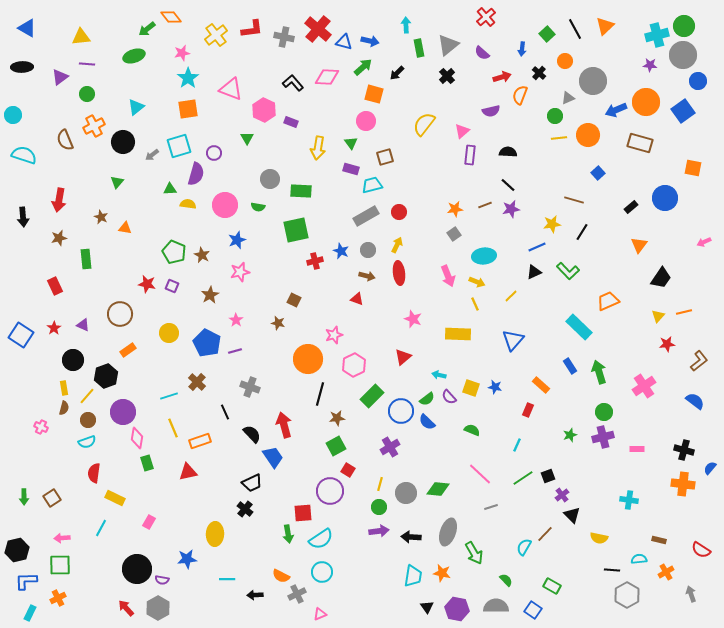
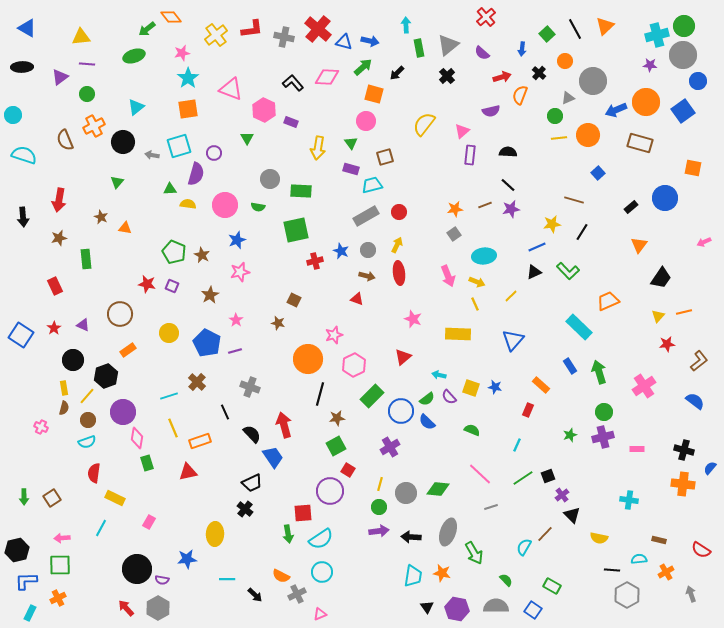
gray arrow at (152, 155): rotated 48 degrees clockwise
black arrow at (255, 595): rotated 133 degrees counterclockwise
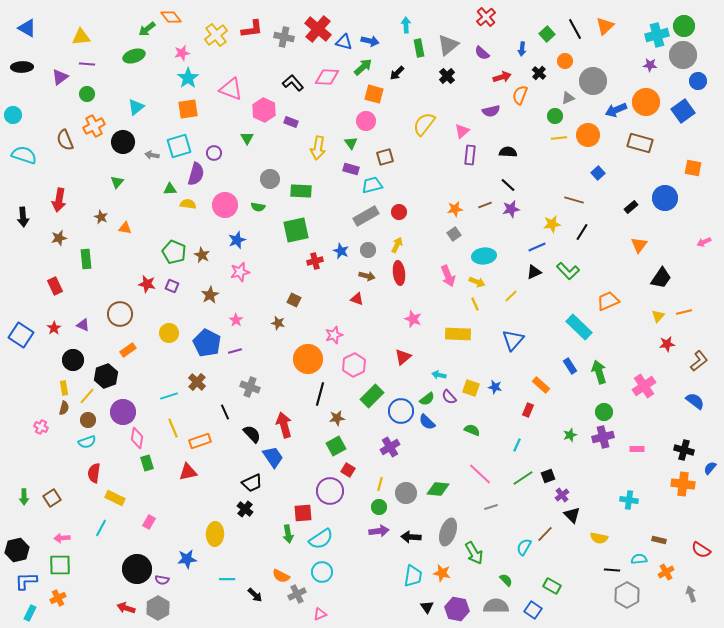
red arrow at (126, 608): rotated 30 degrees counterclockwise
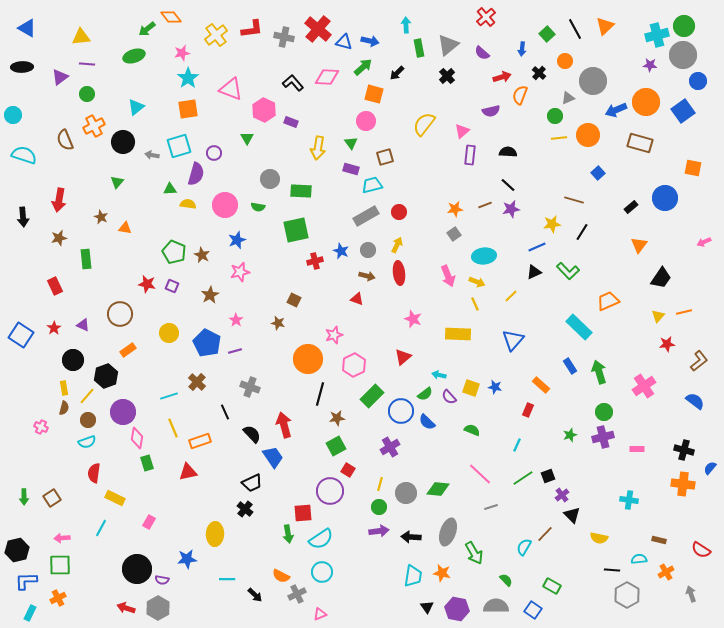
green semicircle at (427, 399): moved 2 px left, 5 px up
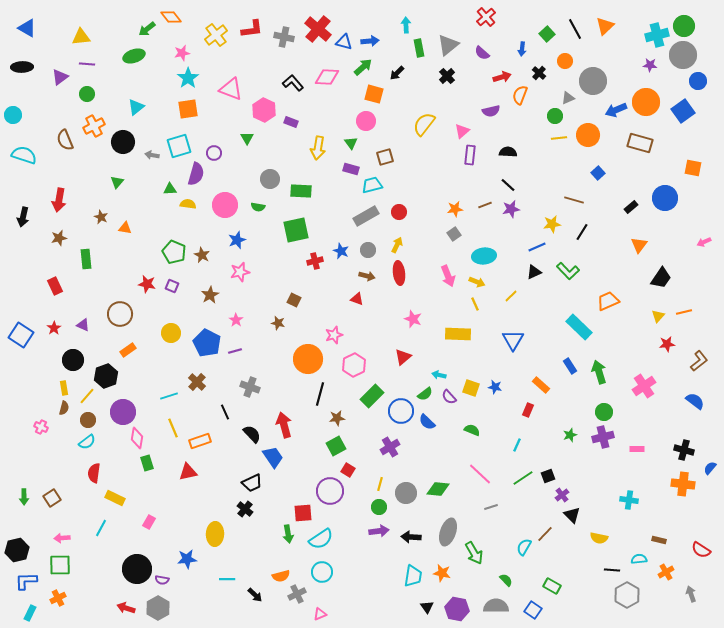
blue arrow at (370, 41): rotated 18 degrees counterclockwise
black arrow at (23, 217): rotated 18 degrees clockwise
yellow circle at (169, 333): moved 2 px right
blue triangle at (513, 340): rotated 10 degrees counterclockwise
cyan semicircle at (87, 442): rotated 18 degrees counterclockwise
orange semicircle at (281, 576): rotated 42 degrees counterclockwise
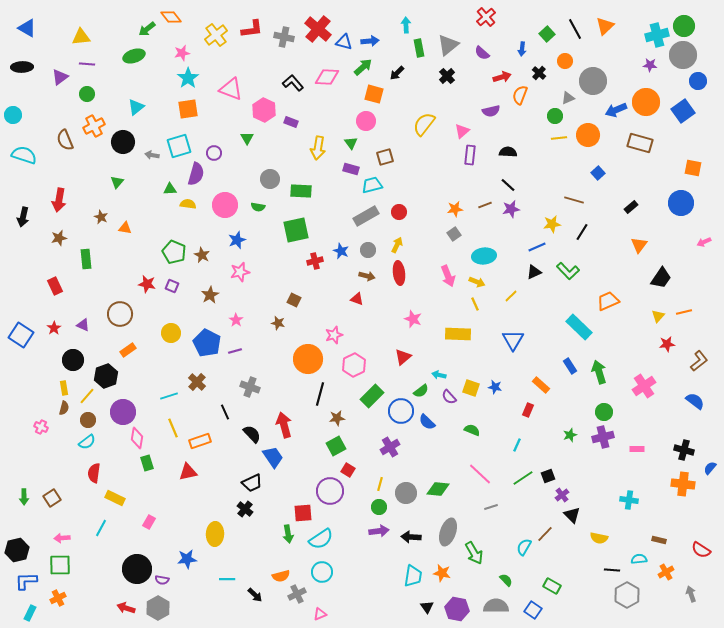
blue circle at (665, 198): moved 16 px right, 5 px down
green semicircle at (425, 394): moved 4 px left, 3 px up
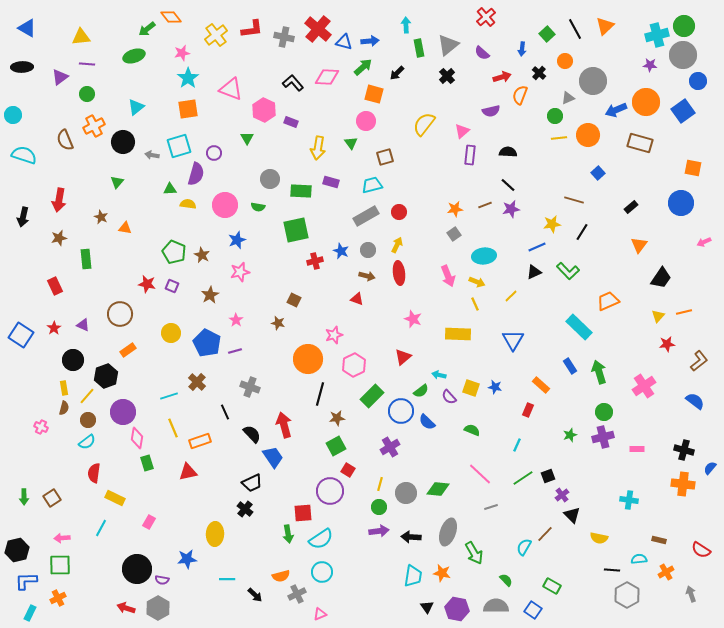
purple rectangle at (351, 169): moved 20 px left, 13 px down
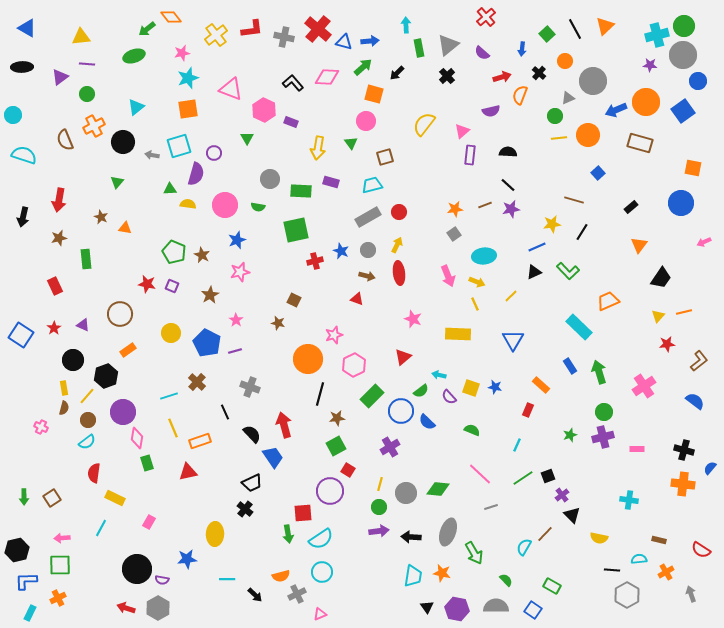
cyan star at (188, 78): rotated 15 degrees clockwise
gray rectangle at (366, 216): moved 2 px right, 1 px down
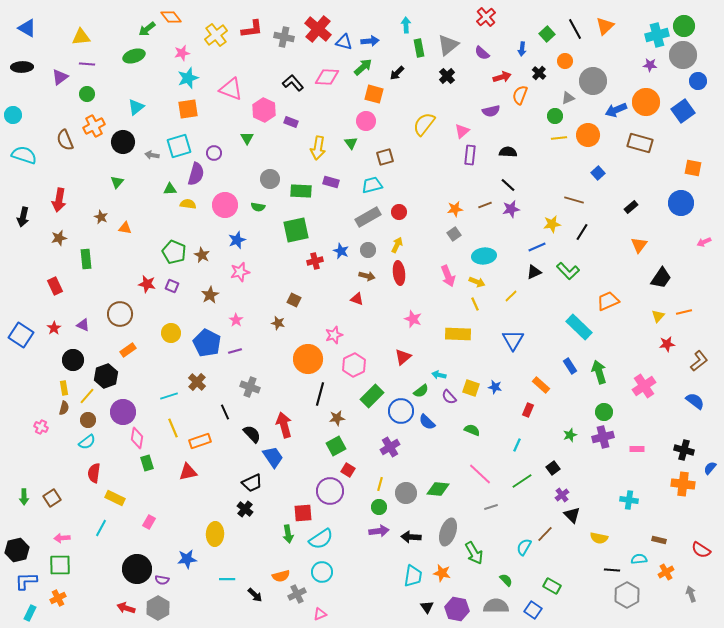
black square at (548, 476): moved 5 px right, 8 px up; rotated 16 degrees counterclockwise
green line at (523, 478): moved 1 px left, 3 px down
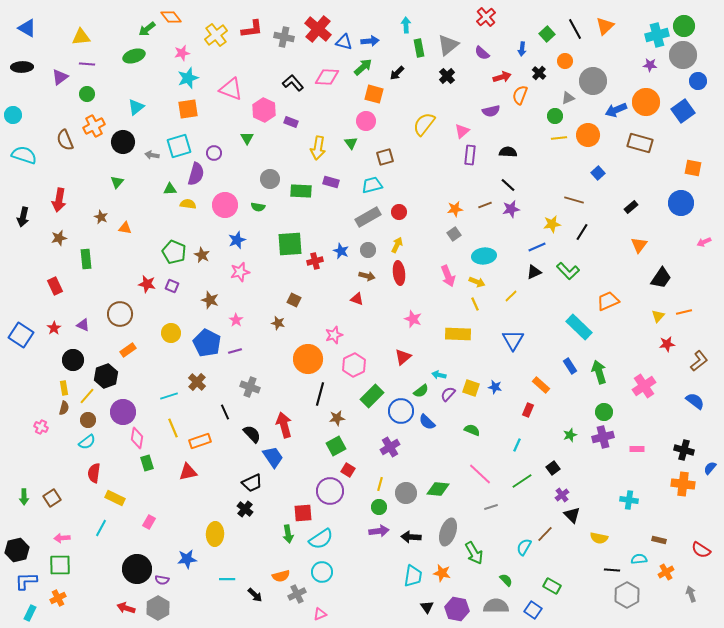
green square at (296, 230): moved 6 px left, 14 px down; rotated 8 degrees clockwise
brown star at (210, 295): moved 5 px down; rotated 24 degrees counterclockwise
purple semicircle at (449, 397): moved 1 px left, 3 px up; rotated 84 degrees clockwise
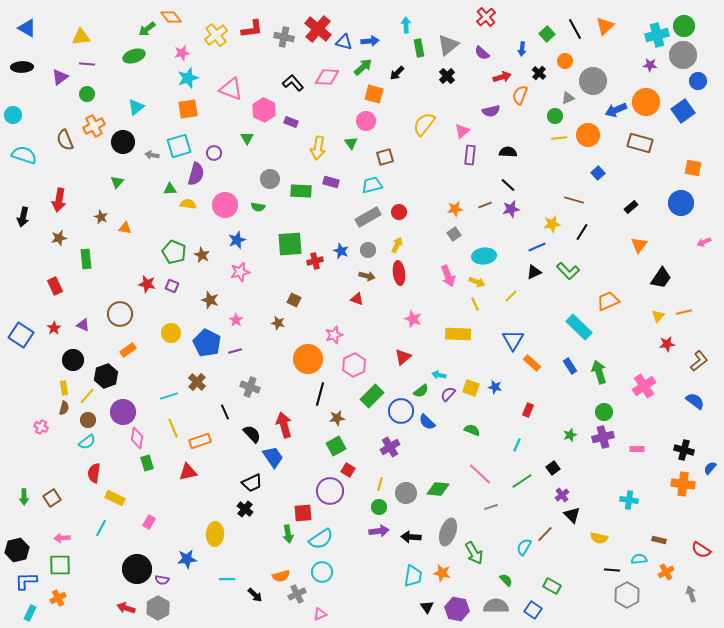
orange rectangle at (541, 385): moved 9 px left, 22 px up
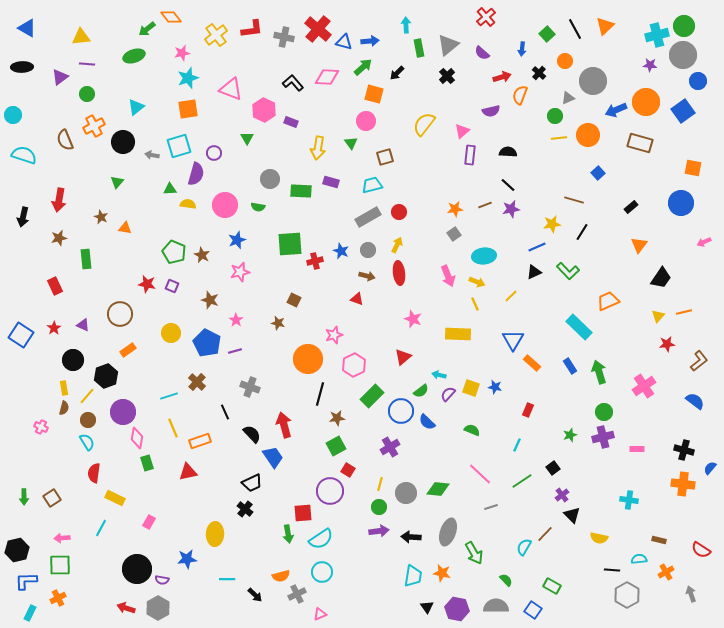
cyan semicircle at (87, 442): rotated 84 degrees counterclockwise
